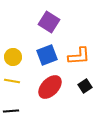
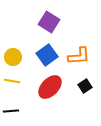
blue square: rotated 15 degrees counterclockwise
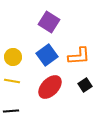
black square: moved 1 px up
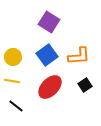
black line: moved 5 px right, 5 px up; rotated 42 degrees clockwise
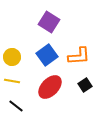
yellow circle: moved 1 px left
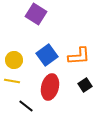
purple square: moved 13 px left, 8 px up
yellow circle: moved 2 px right, 3 px down
red ellipse: rotated 30 degrees counterclockwise
black line: moved 10 px right
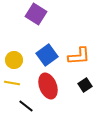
yellow line: moved 2 px down
red ellipse: moved 2 px left, 1 px up; rotated 35 degrees counterclockwise
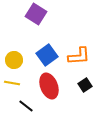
red ellipse: moved 1 px right
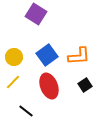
yellow circle: moved 3 px up
yellow line: moved 1 px right, 1 px up; rotated 56 degrees counterclockwise
black line: moved 5 px down
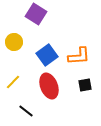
yellow circle: moved 15 px up
black square: rotated 24 degrees clockwise
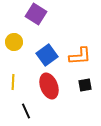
orange L-shape: moved 1 px right
yellow line: rotated 42 degrees counterclockwise
black line: rotated 28 degrees clockwise
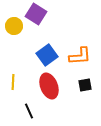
yellow circle: moved 16 px up
black line: moved 3 px right
